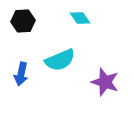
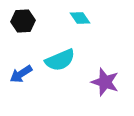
blue arrow: rotated 45 degrees clockwise
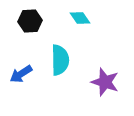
black hexagon: moved 7 px right
cyan semicircle: rotated 68 degrees counterclockwise
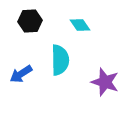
cyan diamond: moved 7 px down
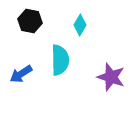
black hexagon: rotated 15 degrees clockwise
cyan diamond: rotated 65 degrees clockwise
purple star: moved 6 px right, 5 px up
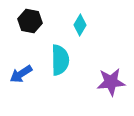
purple star: moved 5 px down; rotated 24 degrees counterclockwise
